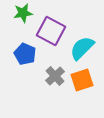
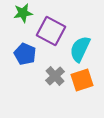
cyan semicircle: moved 2 px left, 1 px down; rotated 20 degrees counterclockwise
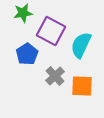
cyan semicircle: moved 1 px right, 4 px up
blue pentagon: moved 2 px right; rotated 15 degrees clockwise
orange square: moved 6 px down; rotated 20 degrees clockwise
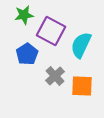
green star: moved 1 px right, 2 px down
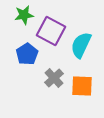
gray cross: moved 1 px left, 2 px down
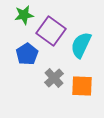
purple square: rotated 8 degrees clockwise
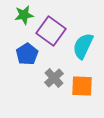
cyan semicircle: moved 2 px right, 1 px down
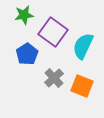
purple square: moved 2 px right, 1 px down
orange square: rotated 20 degrees clockwise
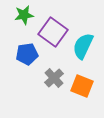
blue pentagon: rotated 25 degrees clockwise
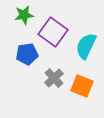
cyan semicircle: moved 3 px right
